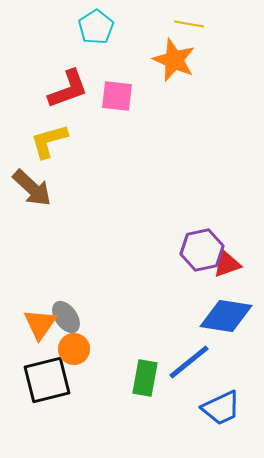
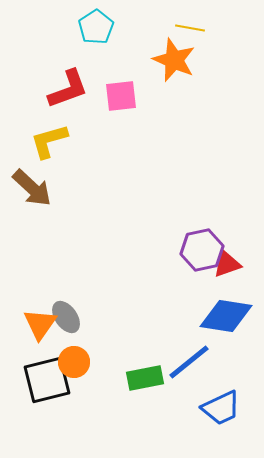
yellow line: moved 1 px right, 4 px down
pink square: moved 4 px right; rotated 12 degrees counterclockwise
orange circle: moved 13 px down
green rectangle: rotated 69 degrees clockwise
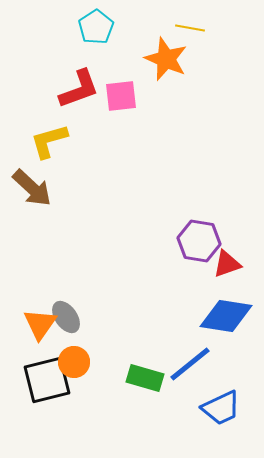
orange star: moved 8 px left, 1 px up
red L-shape: moved 11 px right
purple hexagon: moved 3 px left, 9 px up; rotated 21 degrees clockwise
blue line: moved 1 px right, 2 px down
green rectangle: rotated 27 degrees clockwise
